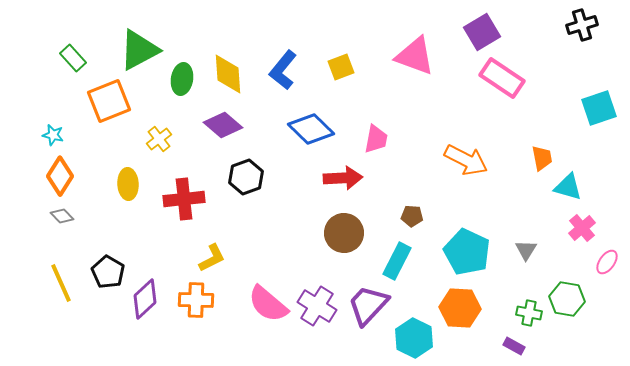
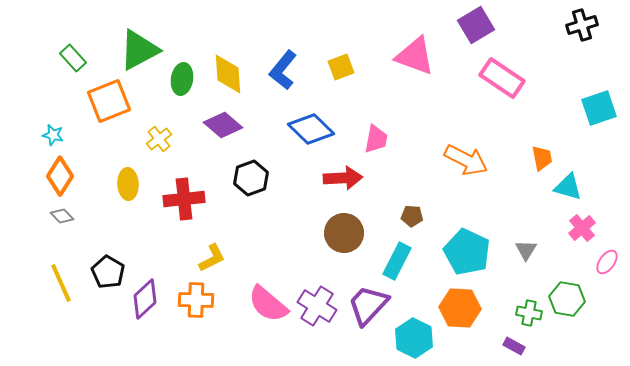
purple square at (482, 32): moved 6 px left, 7 px up
black hexagon at (246, 177): moved 5 px right, 1 px down
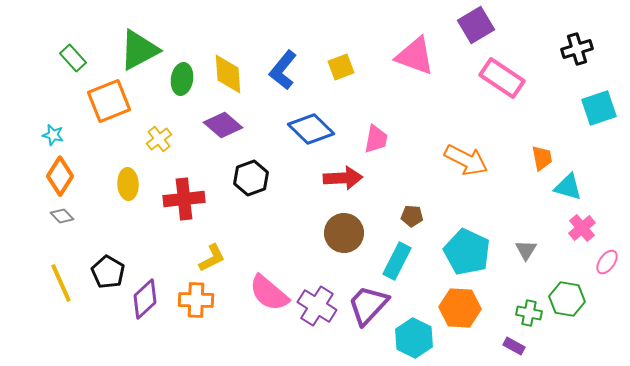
black cross at (582, 25): moved 5 px left, 24 px down
pink semicircle at (268, 304): moved 1 px right, 11 px up
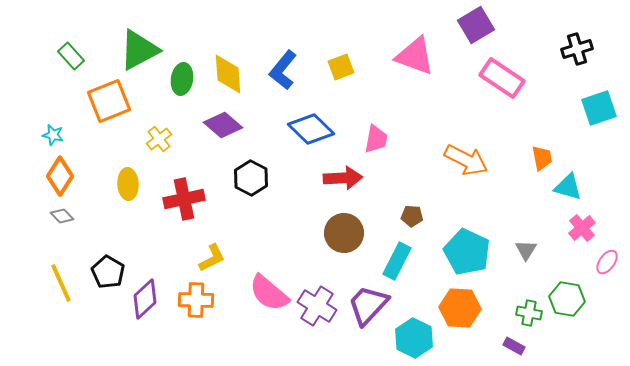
green rectangle at (73, 58): moved 2 px left, 2 px up
black hexagon at (251, 178): rotated 12 degrees counterclockwise
red cross at (184, 199): rotated 6 degrees counterclockwise
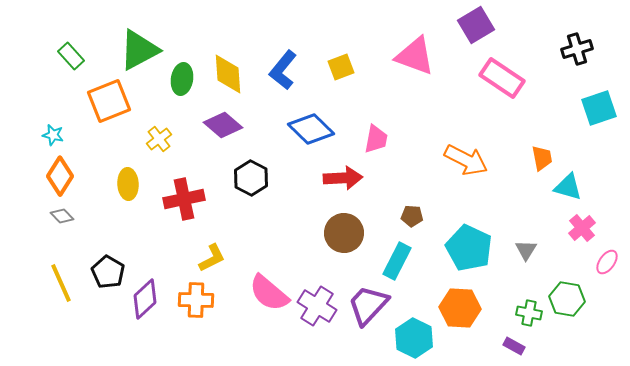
cyan pentagon at (467, 252): moved 2 px right, 4 px up
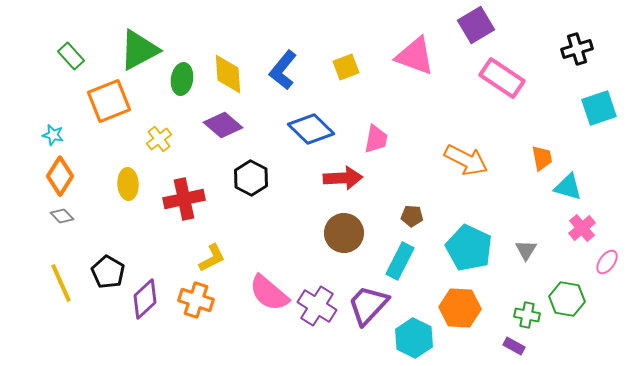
yellow square at (341, 67): moved 5 px right
cyan rectangle at (397, 261): moved 3 px right
orange cross at (196, 300): rotated 16 degrees clockwise
green cross at (529, 313): moved 2 px left, 2 px down
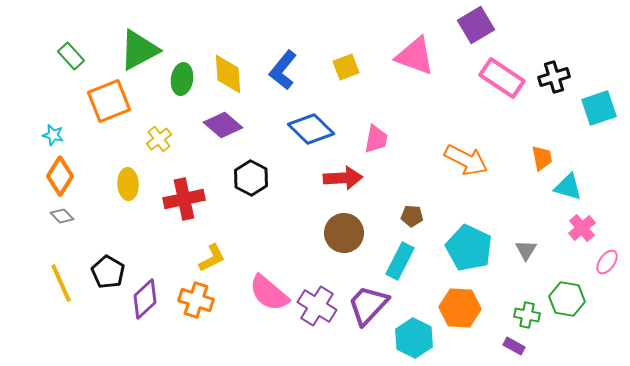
black cross at (577, 49): moved 23 px left, 28 px down
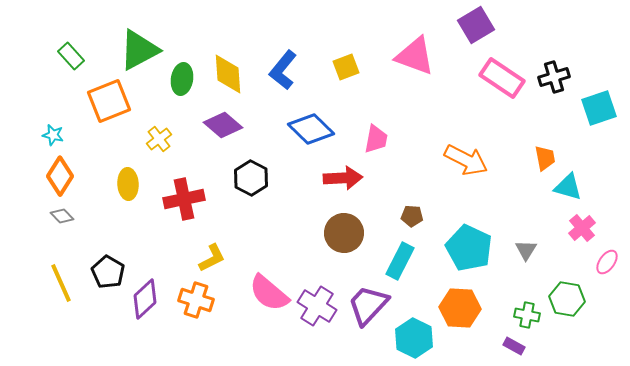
orange trapezoid at (542, 158): moved 3 px right
